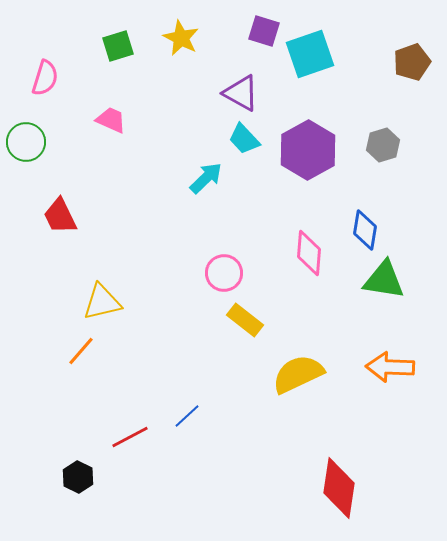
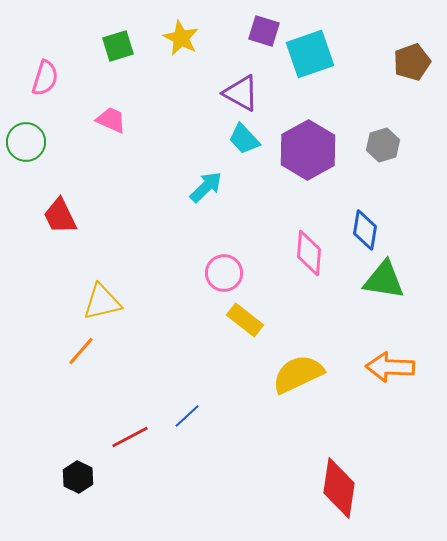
cyan arrow: moved 9 px down
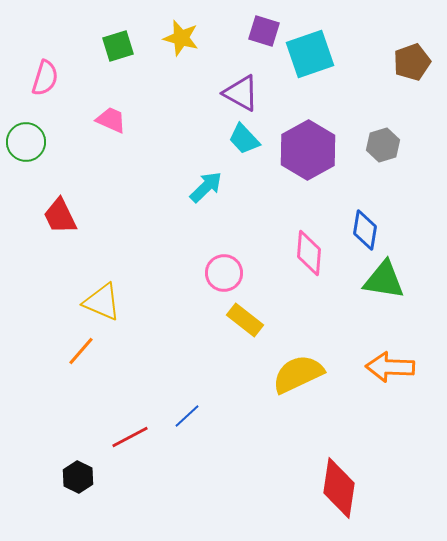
yellow star: rotated 12 degrees counterclockwise
yellow triangle: rotated 36 degrees clockwise
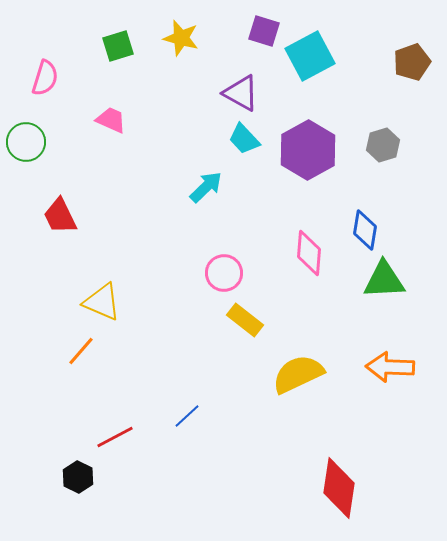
cyan square: moved 2 px down; rotated 9 degrees counterclockwise
green triangle: rotated 12 degrees counterclockwise
red line: moved 15 px left
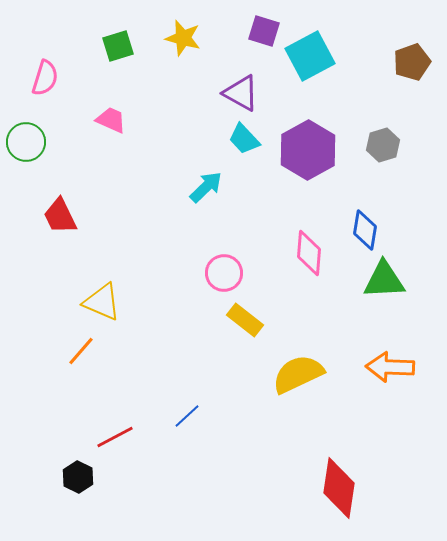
yellow star: moved 2 px right
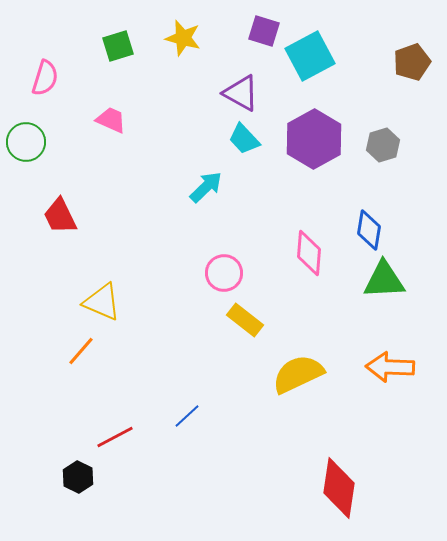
purple hexagon: moved 6 px right, 11 px up
blue diamond: moved 4 px right
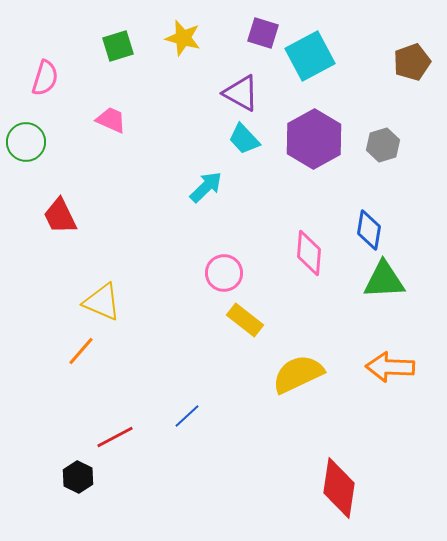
purple square: moved 1 px left, 2 px down
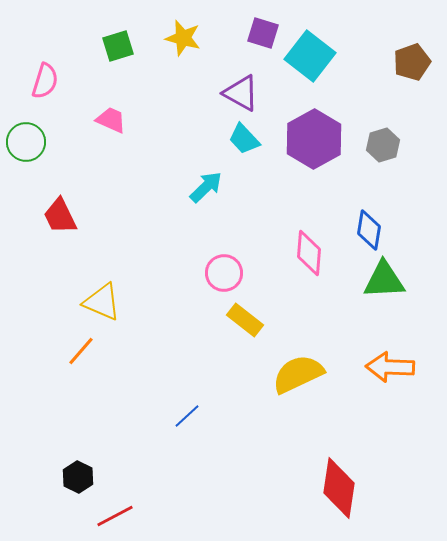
cyan square: rotated 24 degrees counterclockwise
pink semicircle: moved 3 px down
red line: moved 79 px down
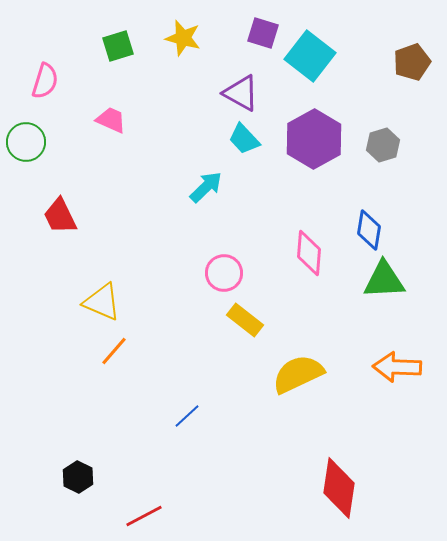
orange line: moved 33 px right
orange arrow: moved 7 px right
red line: moved 29 px right
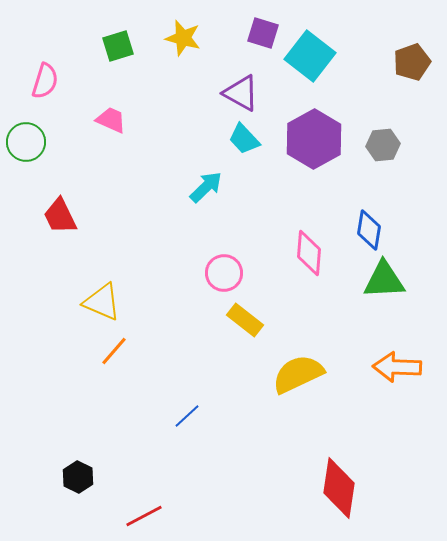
gray hexagon: rotated 12 degrees clockwise
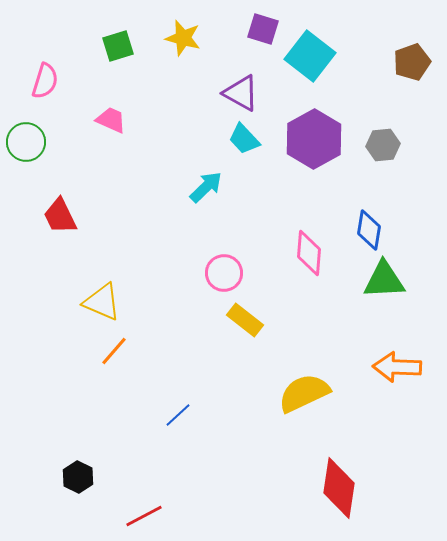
purple square: moved 4 px up
yellow semicircle: moved 6 px right, 19 px down
blue line: moved 9 px left, 1 px up
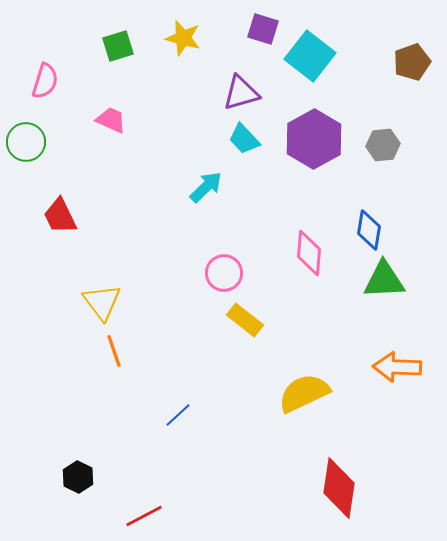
purple triangle: rotated 45 degrees counterclockwise
yellow triangle: rotated 30 degrees clockwise
orange line: rotated 60 degrees counterclockwise
